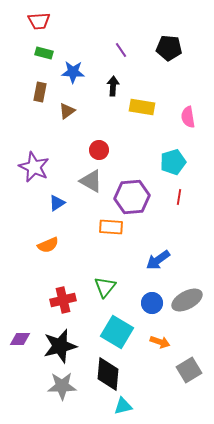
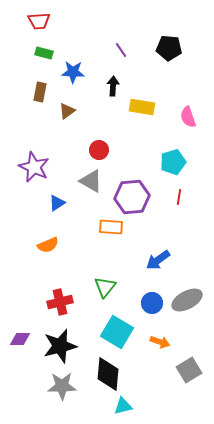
pink semicircle: rotated 10 degrees counterclockwise
red cross: moved 3 px left, 2 px down
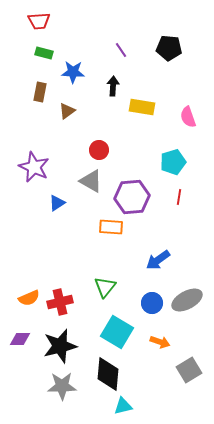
orange semicircle: moved 19 px left, 53 px down
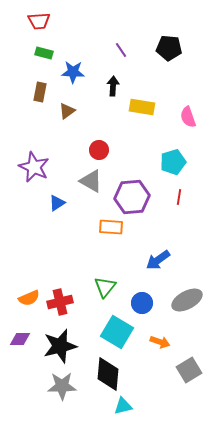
blue circle: moved 10 px left
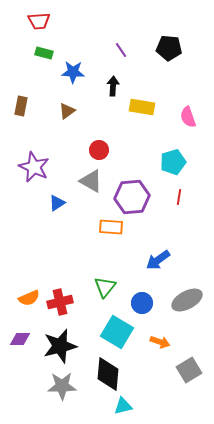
brown rectangle: moved 19 px left, 14 px down
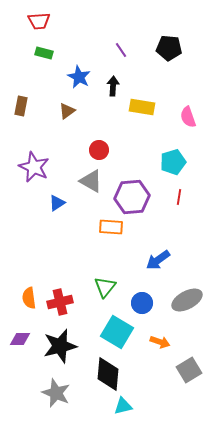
blue star: moved 6 px right, 5 px down; rotated 25 degrees clockwise
orange semicircle: rotated 105 degrees clockwise
gray star: moved 6 px left, 7 px down; rotated 24 degrees clockwise
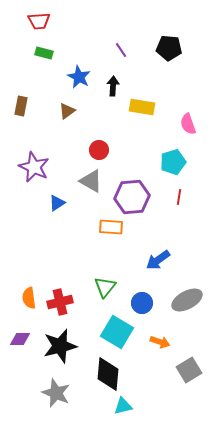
pink semicircle: moved 7 px down
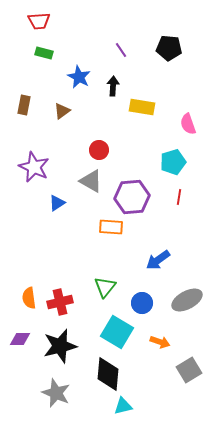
brown rectangle: moved 3 px right, 1 px up
brown triangle: moved 5 px left
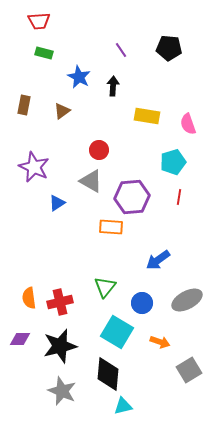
yellow rectangle: moved 5 px right, 9 px down
gray star: moved 6 px right, 2 px up
